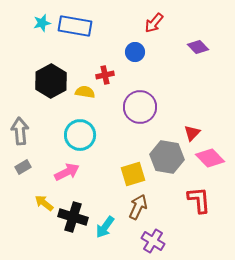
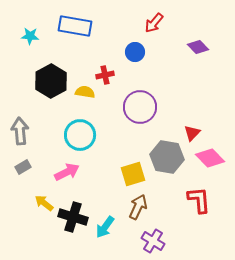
cyan star: moved 12 px left, 13 px down; rotated 18 degrees clockwise
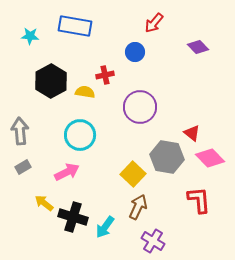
red triangle: rotated 36 degrees counterclockwise
yellow square: rotated 30 degrees counterclockwise
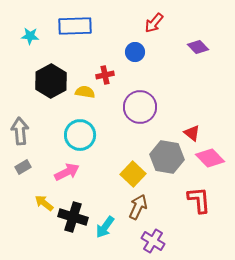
blue rectangle: rotated 12 degrees counterclockwise
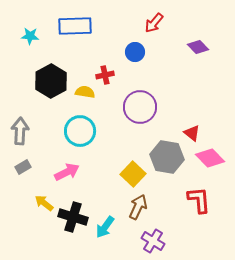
gray arrow: rotated 8 degrees clockwise
cyan circle: moved 4 px up
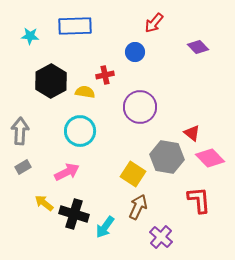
yellow square: rotated 10 degrees counterclockwise
black cross: moved 1 px right, 3 px up
purple cross: moved 8 px right, 4 px up; rotated 10 degrees clockwise
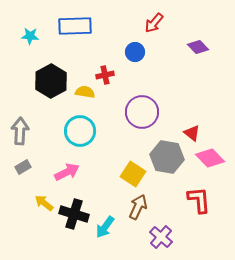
purple circle: moved 2 px right, 5 px down
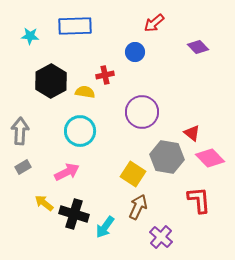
red arrow: rotated 10 degrees clockwise
